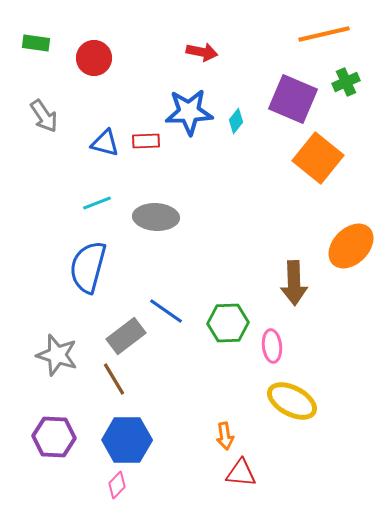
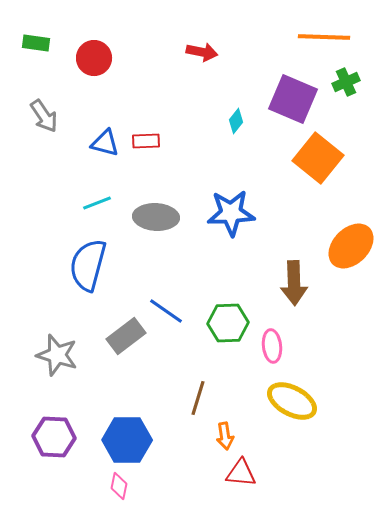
orange line: moved 3 px down; rotated 15 degrees clockwise
blue star: moved 42 px right, 101 px down
blue semicircle: moved 2 px up
brown line: moved 84 px right, 19 px down; rotated 48 degrees clockwise
pink diamond: moved 2 px right, 1 px down; rotated 32 degrees counterclockwise
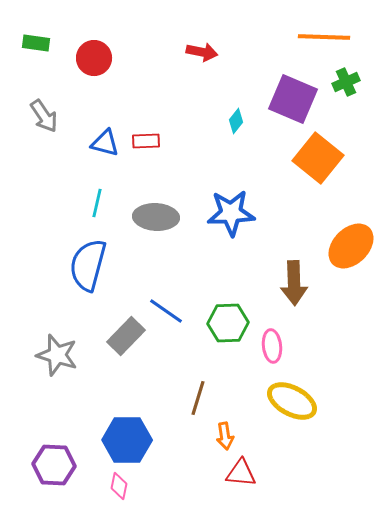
cyan line: rotated 56 degrees counterclockwise
gray rectangle: rotated 9 degrees counterclockwise
purple hexagon: moved 28 px down
